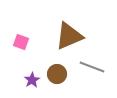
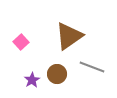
brown triangle: rotated 12 degrees counterclockwise
pink square: rotated 28 degrees clockwise
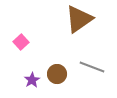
brown triangle: moved 10 px right, 17 px up
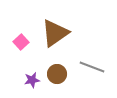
brown triangle: moved 24 px left, 14 px down
purple star: rotated 21 degrees clockwise
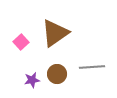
gray line: rotated 25 degrees counterclockwise
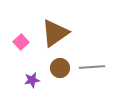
brown circle: moved 3 px right, 6 px up
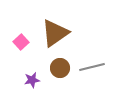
gray line: rotated 10 degrees counterclockwise
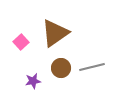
brown circle: moved 1 px right
purple star: moved 1 px right, 1 px down
